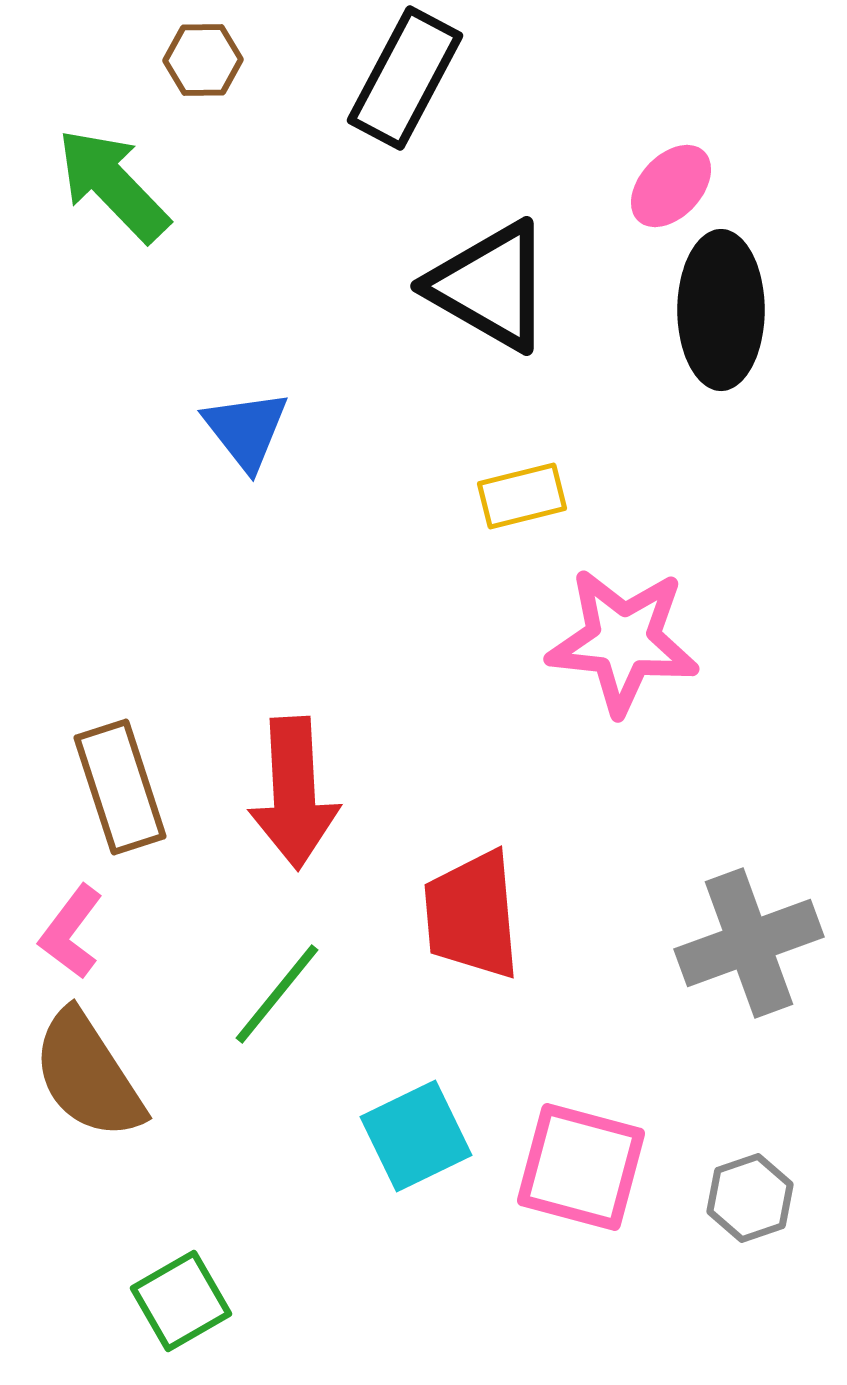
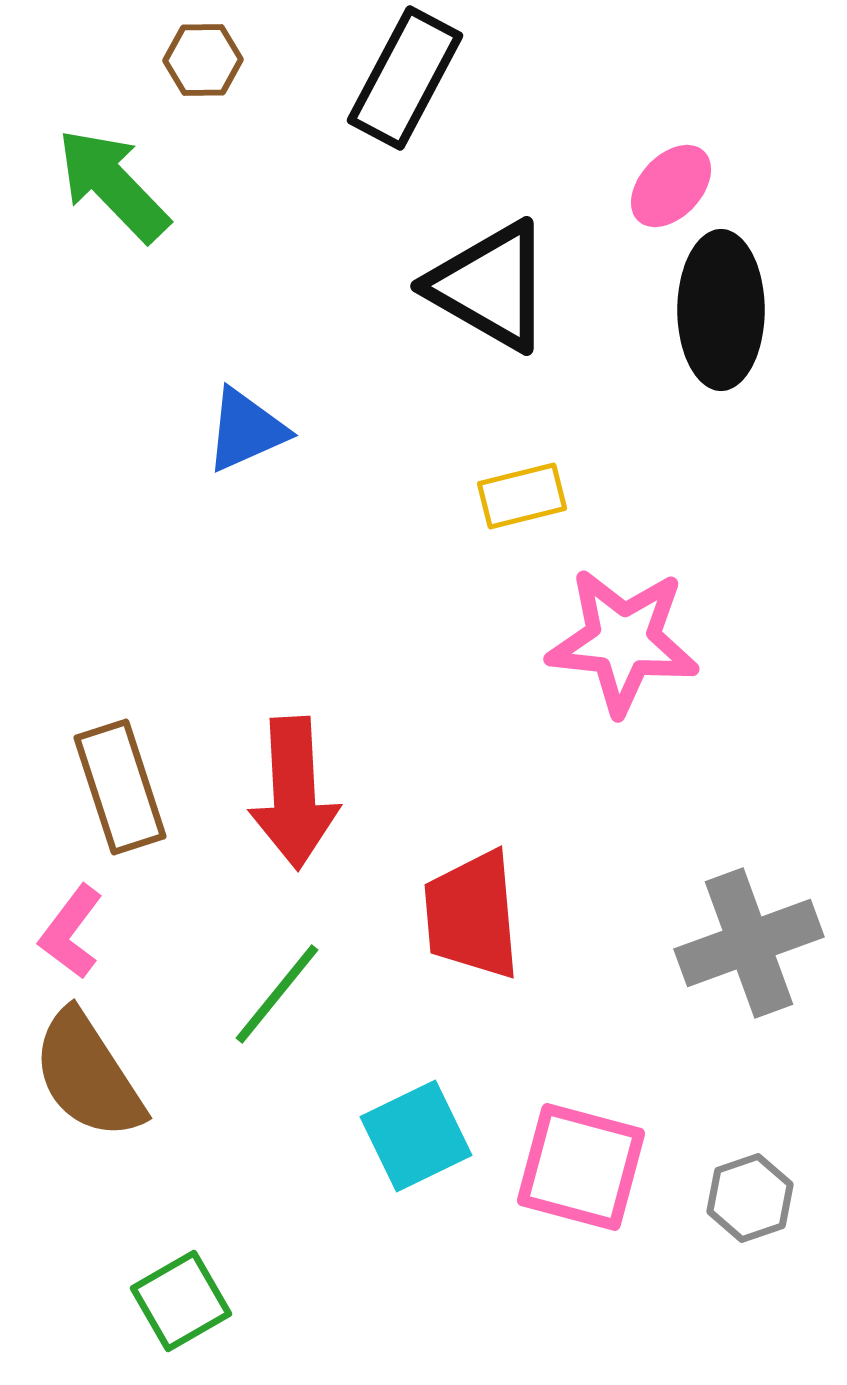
blue triangle: rotated 44 degrees clockwise
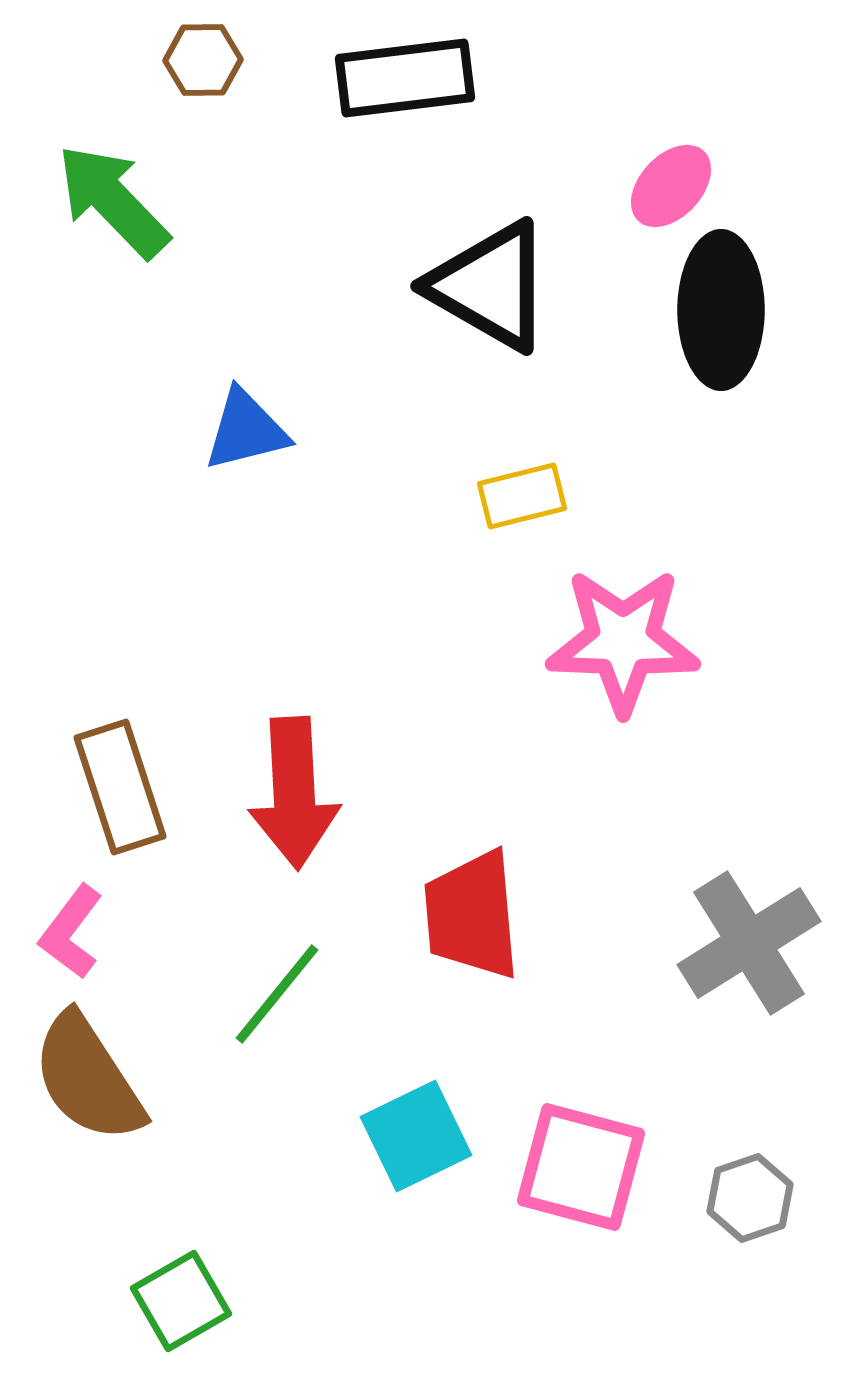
black rectangle: rotated 55 degrees clockwise
green arrow: moved 16 px down
blue triangle: rotated 10 degrees clockwise
pink star: rotated 4 degrees counterclockwise
gray cross: rotated 12 degrees counterclockwise
brown semicircle: moved 3 px down
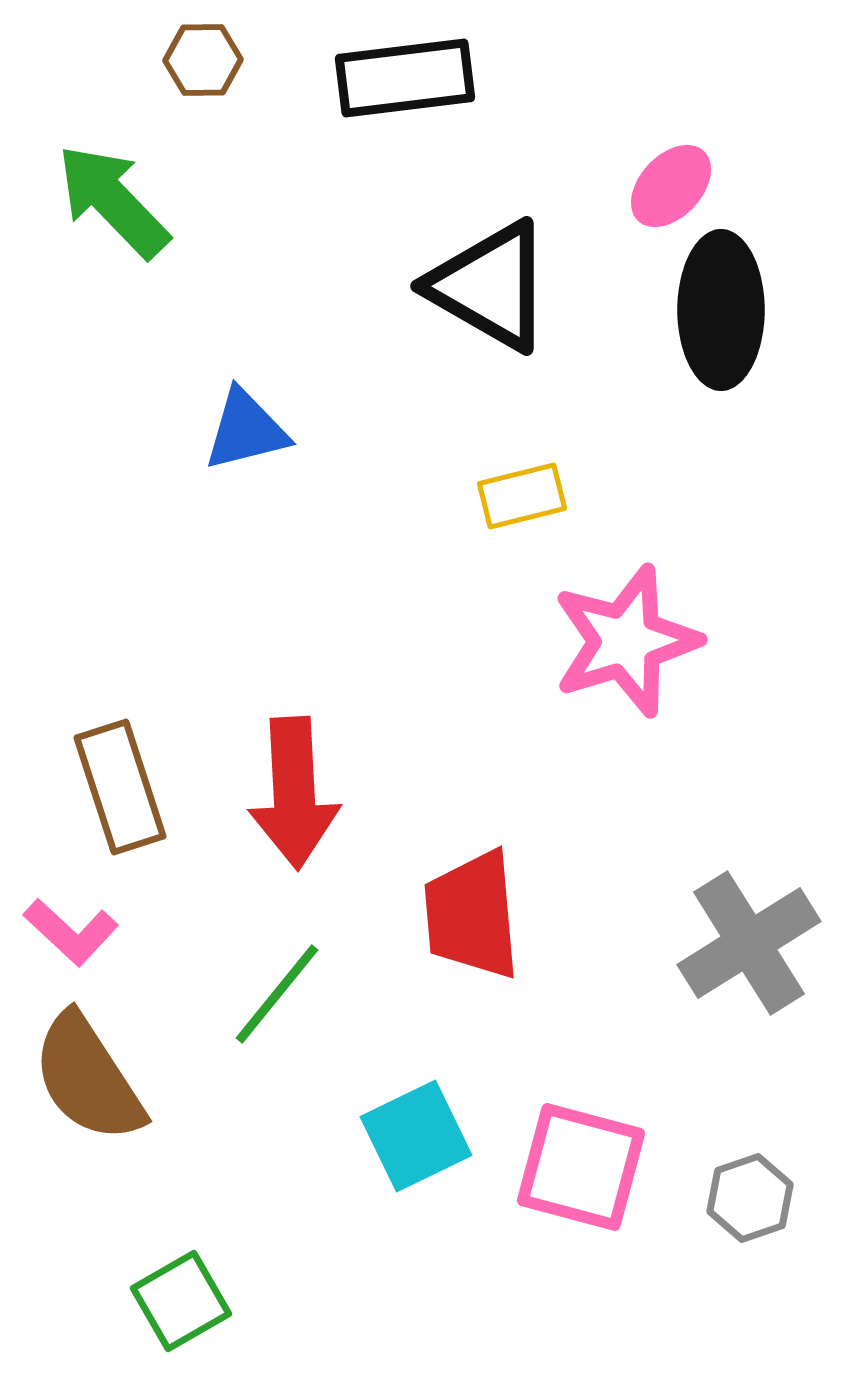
pink star: moved 3 px right; rotated 19 degrees counterclockwise
pink L-shape: rotated 84 degrees counterclockwise
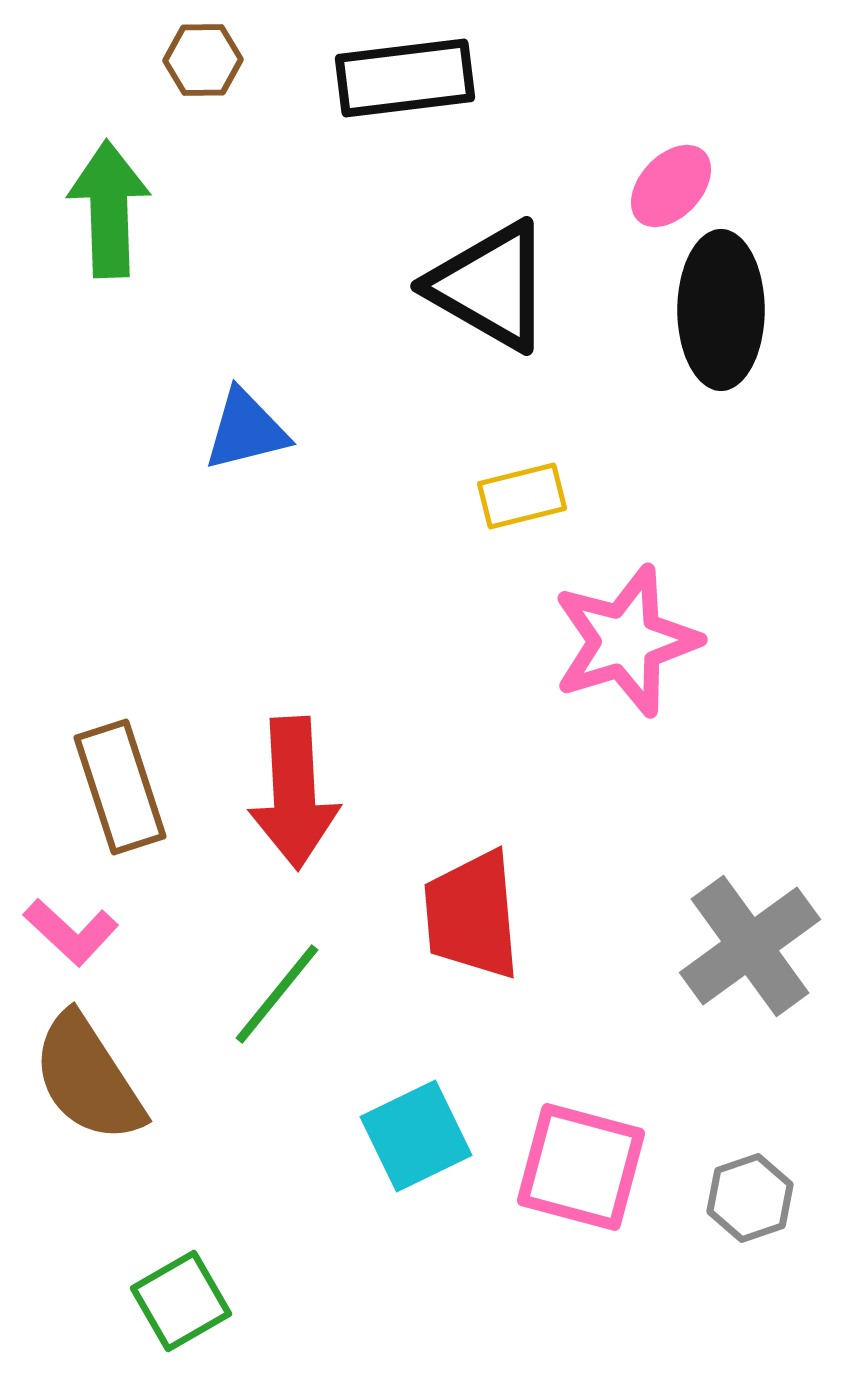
green arrow: moved 4 px left, 8 px down; rotated 42 degrees clockwise
gray cross: moved 1 px right, 3 px down; rotated 4 degrees counterclockwise
